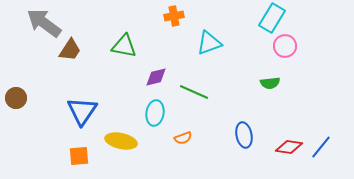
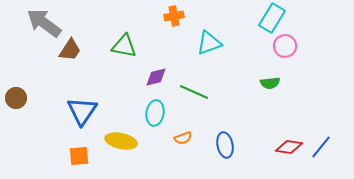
blue ellipse: moved 19 px left, 10 px down
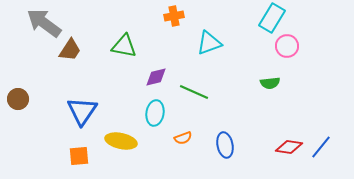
pink circle: moved 2 px right
brown circle: moved 2 px right, 1 px down
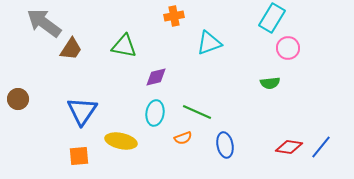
pink circle: moved 1 px right, 2 px down
brown trapezoid: moved 1 px right, 1 px up
green line: moved 3 px right, 20 px down
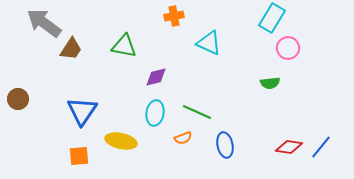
cyan triangle: rotated 44 degrees clockwise
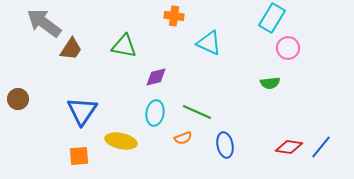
orange cross: rotated 18 degrees clockwise
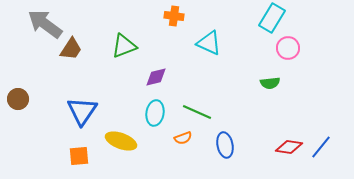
gray arrow: moved 1 px right, 1 px down
green triangle: rotated 32 degrees counterclockwise
yellow ellipse: rotated 8 degrees clockwise
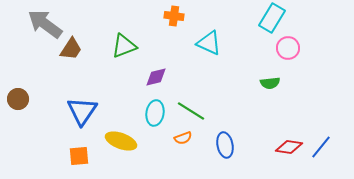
green line: moved 6 px left, 1 px up; rotated 8 degrees clockwise
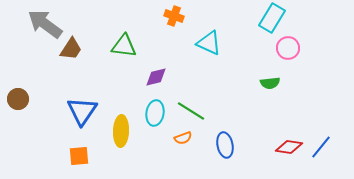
orange cross: rotated 12 degrees clockwise
green triangle: rotated 28 degrees clockwise
yellow ellipse: moved 10 px up; rotated 72 degrees clockwise
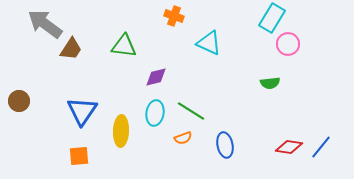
pink circle: moved 4 px up
brown circle: moved 1 px right, 2 px down
